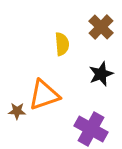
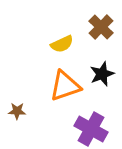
yellow semicircle: rotated 70 degrees clockwise
black star: moved 1 px right
orange triangle: moved 21 px right, 9 px up
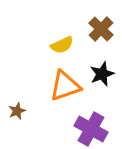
brown cross: moved 2 px down
yellow semicircle: moved 1 px down
brown star: rotated 24 degrees counterclockwise
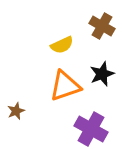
brown cross: moved 1 px right, 3 px up; rotated 15 degrees counterclockwise
brown star: moved 1 px left
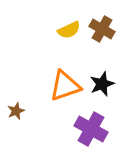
brown cross: moved 3 px down
yellow semicircle: moved 7 px right, 15 px up
black star: moved 10 px down
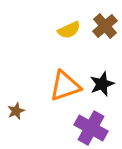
brown cross: moved 3 px right, 3 px up; rotated 20 degrees clockwise
purple cross: moved 1 px up
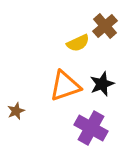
yellow semicircle: moved 9 px right, 13 px down
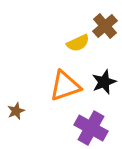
black star: moved 2 px right, 2 px up
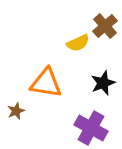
black star: moved 1 px left, 1 px down
orange triangle: moved 19 px left, 3 px up; rotated 28 degrees clockwise
